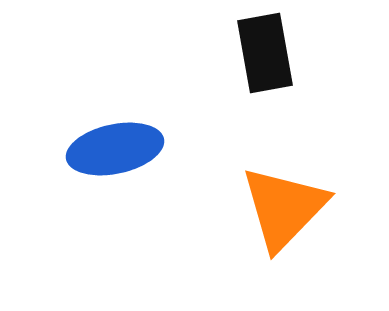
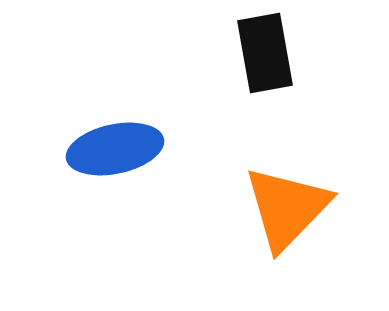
orange triangle: moved 3 px right
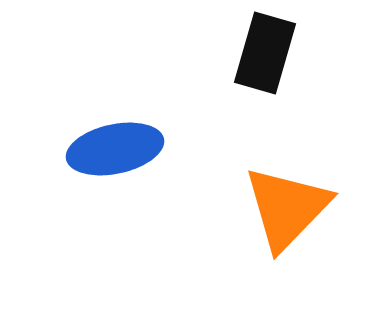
black rectangle: rotated 26 degrees clockwise
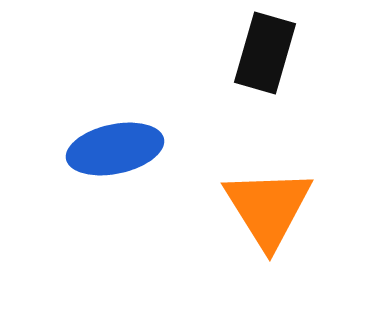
orange triangle: moved 19 px left; rotated 16 degrees counterclockwise
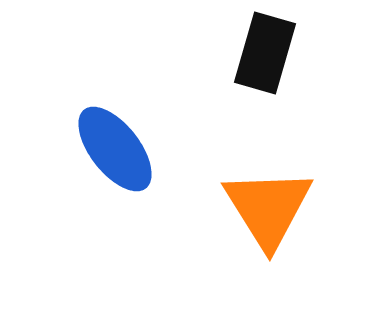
blue ellipse: rotated 64 degrees clockwise
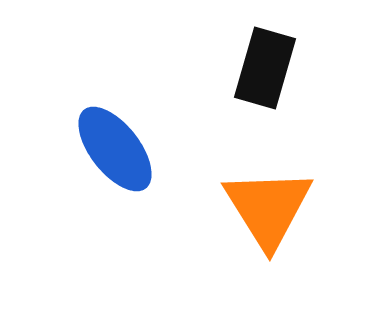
black rectangle: moved 15 px down
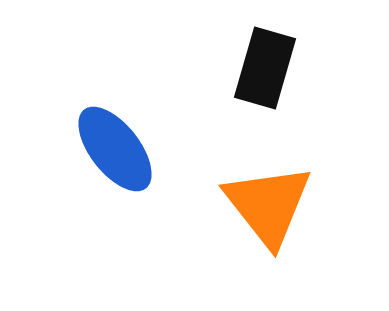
orange triangle: moved 3 px up; rotated 6 degrees counterclockwise
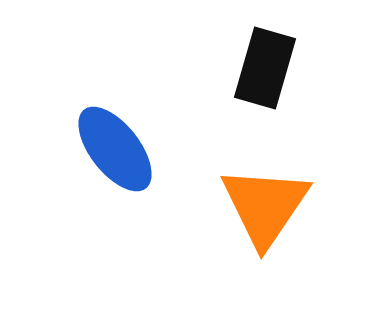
orange triangle: moved 3 px left, 1 px down; rotated 12 degrees clockwise
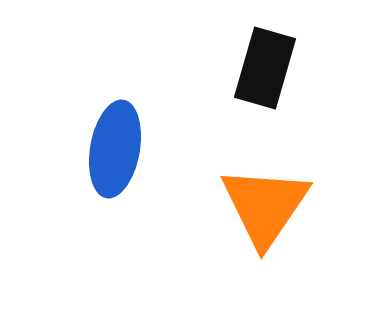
blue ellipse: rotated 48 degrees clockwise
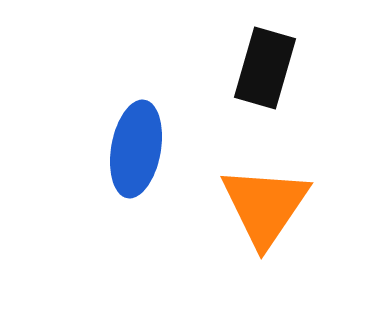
blue ellipse: moved 21 px right
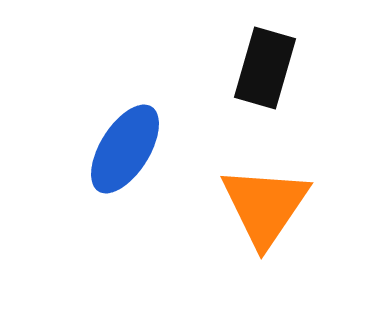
blue ellipse: moved 11 px left; rotated 22 degrees clockwise
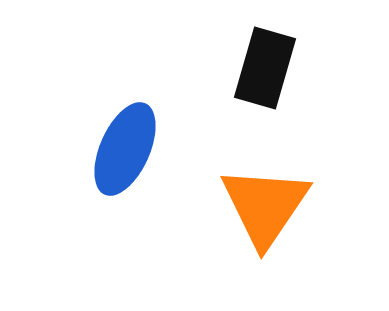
blue ellipse: rotated 8 degrees counterclockwise
